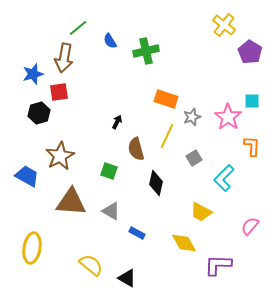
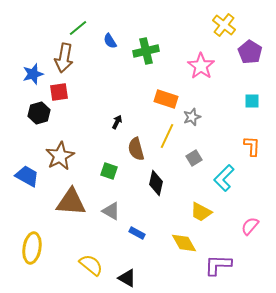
pink star: moved 27 px left, 51 px up
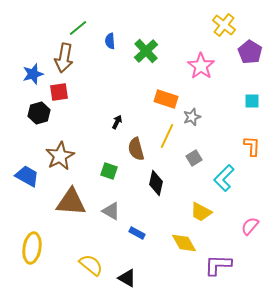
blue semicircle: rotated 28 degrees clockwise
green cross: rotated 30 degrees counterclockwise
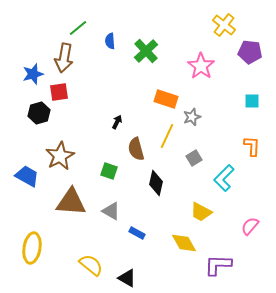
purple pentagon: rotated 25 degrees counterclockwise
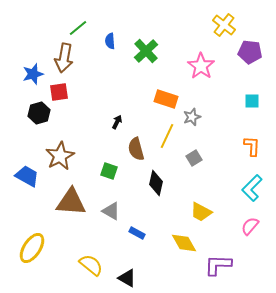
cyan L-shape: moved 28 px right, 10 px down
yellow ellipse: rotated 24 degrees clockwise
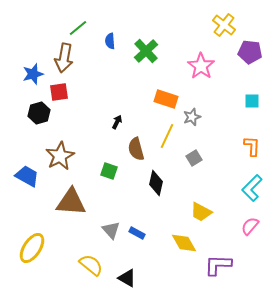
gray triangle: moved 19 px down; rotated 18 degrees clockwise
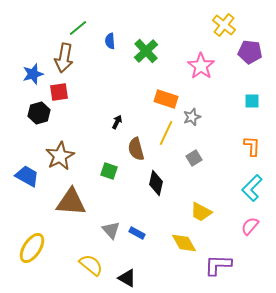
yellow line: moved 1 px left, 3 px up
